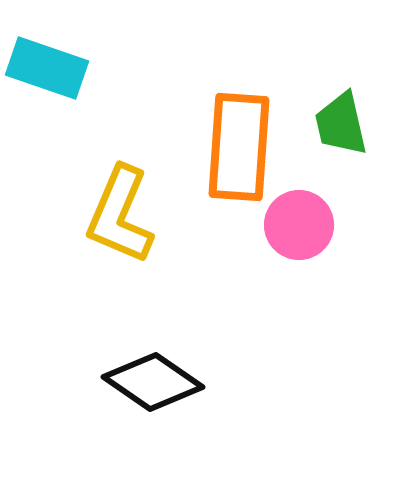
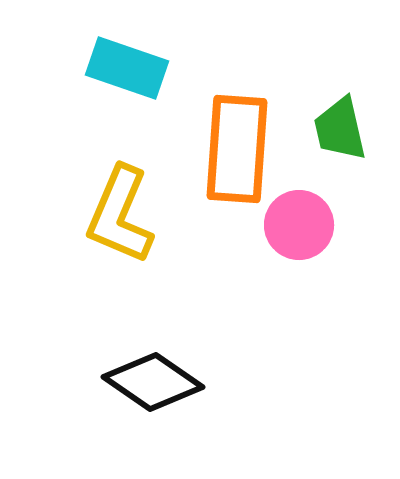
cyan rectangle: moved 80 px right
green trapezoid: moved 1 px left, 5 px down
orange rectangle: moved 2 px left, 2 px down
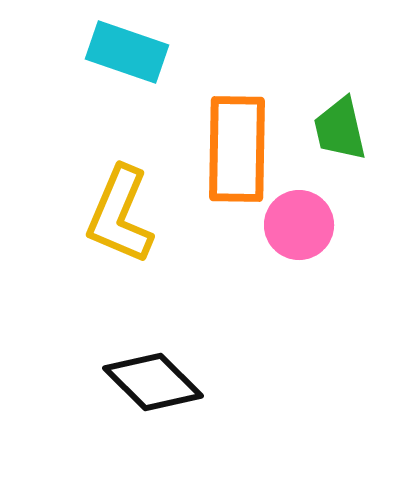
cyan rectangle: moved 16 px up
orange rectangle: rotated 3 degrees counterclockwise
black diamond: rotated 10 degrees clockwise
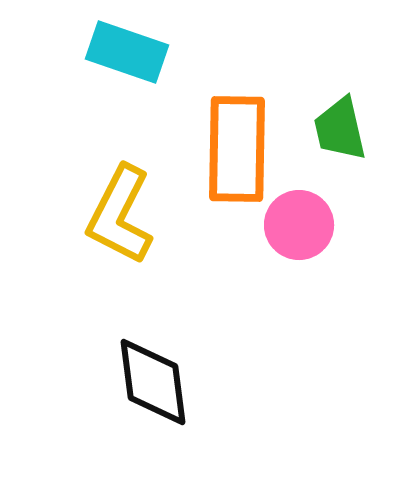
yellow L-shape: rotated 4 degrees clockwise
black diamond: rotated 38 degrees clockwise
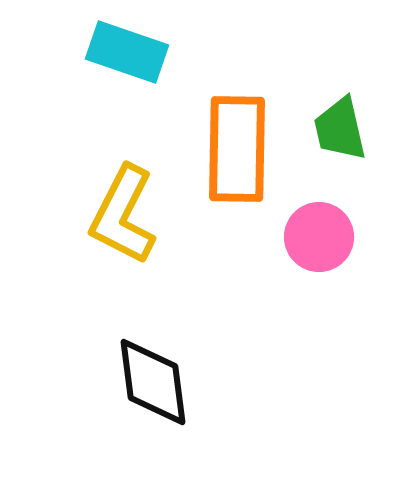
yellow L-shape: moved 3 px right
pink circle: moved 20 px right, 12 px down
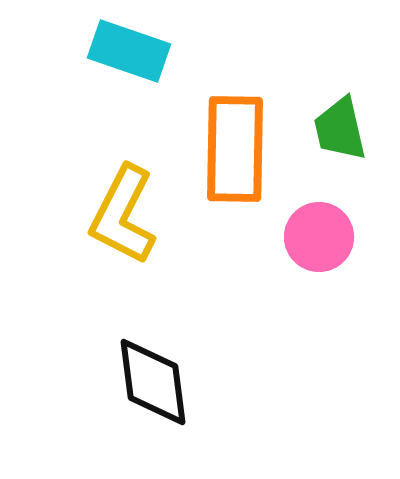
cyan rectangle: moved 2 px right, 1 px up
orange rectangle: moved 2 px left
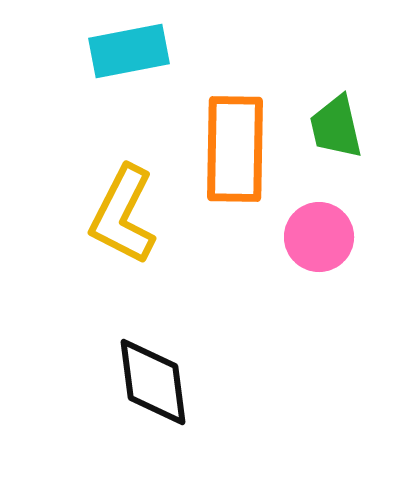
cyan rectangle: rotated 30 degrees counterclockwise
green trapezoid: moved 4 px left, 2 px up
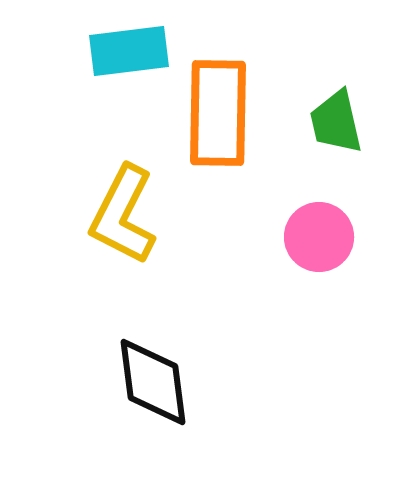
cyan rectangle: rotated 4 degrees clockwise
green trapezoid: moved 5 px up
orange rectangle: moved 17 px left, 36 px up
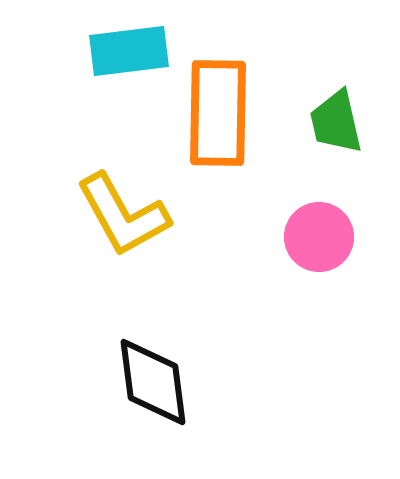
yellow L-shape: rotated 56 degrees counterclockwise
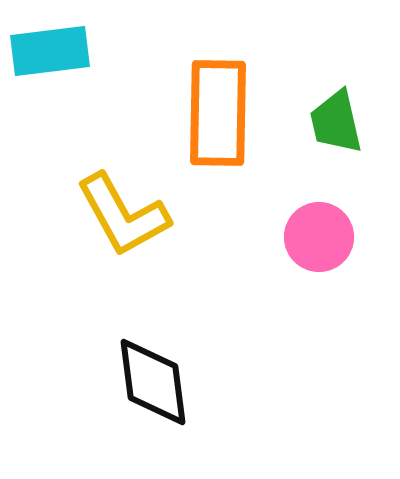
cyan rectangle: moved 79 px left
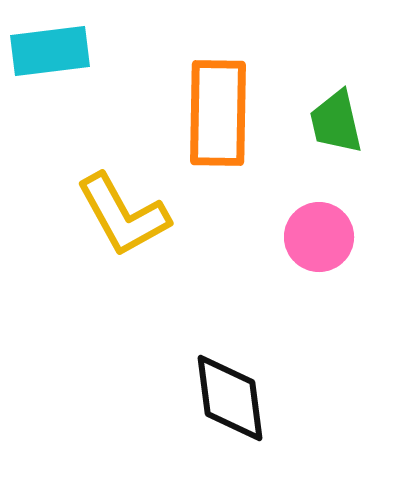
black diamond: moved 77 px right, 16 px down
